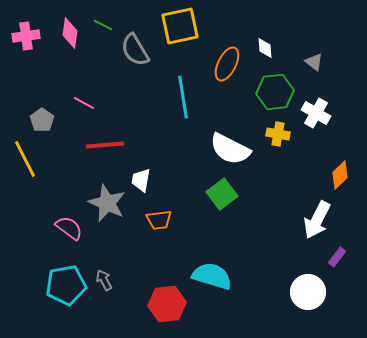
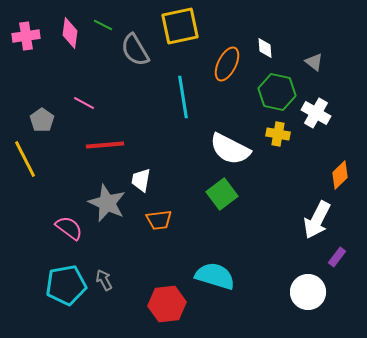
green hexagon: moved 2 px right; rotated 18 degrees clockwise
cyan semicircle: moved 3 px right
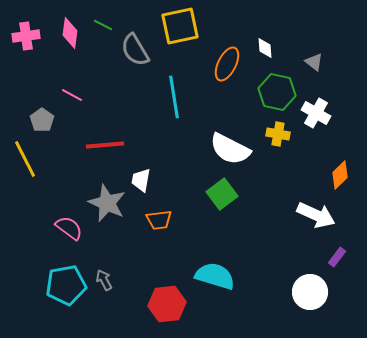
cyan line: moved 9 px left
pink line: moved 12 px left, 8 px up
white arrow: moved 1 px left, 5 px up; rotated 93 degrees counterclockwise
white circle: moved 2 px right
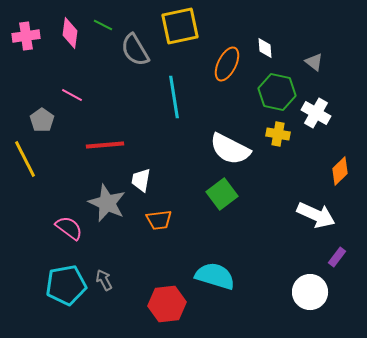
orange diamond: moved 4 px up
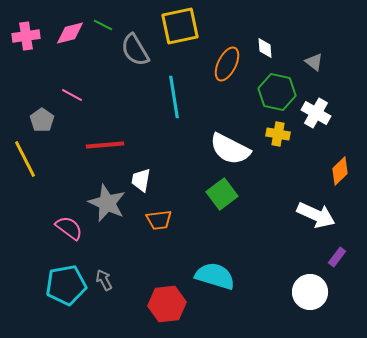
pink diamond: rotated 68 degrees clockwise
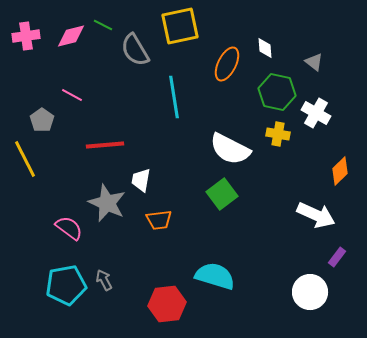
pink diamond: moved 1 px right, 3 px down
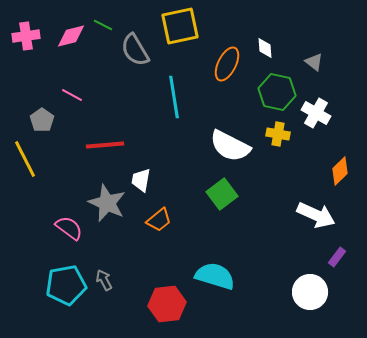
white semicircle: moved 3 px up
orange trapezoid: rotated 32 degrees counterclockwise
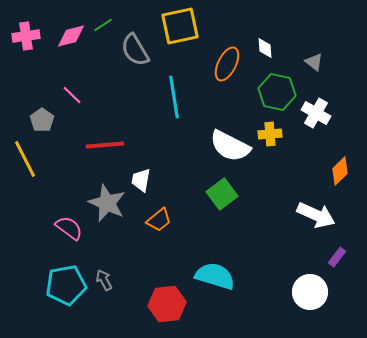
green line: rotated 60 degrees counterclockwise
pink line: rotated 15 degrees clockwise
yellow cross: moved 8 px left; rotated 15 degrees counterclockwise
